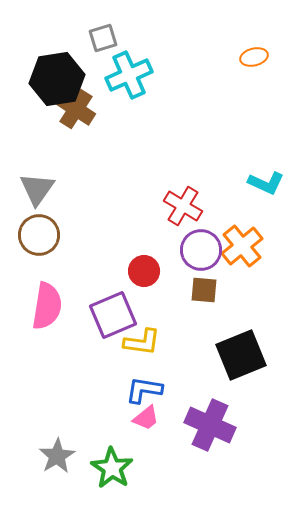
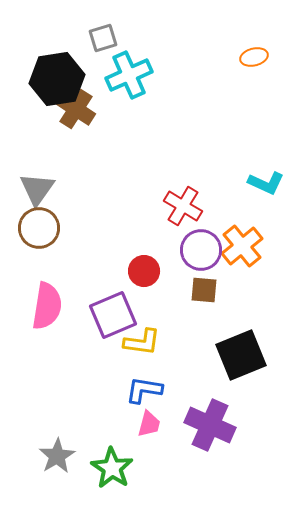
brown circle: moved 7 px up
pink trapezoid: moved 3 px right, 6 px down; rotated 36 degrees counterclockwise
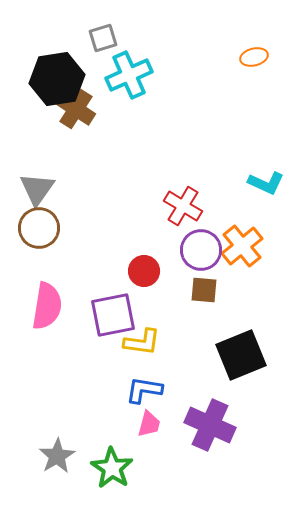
purple square: rotated 12 degrees clockwise
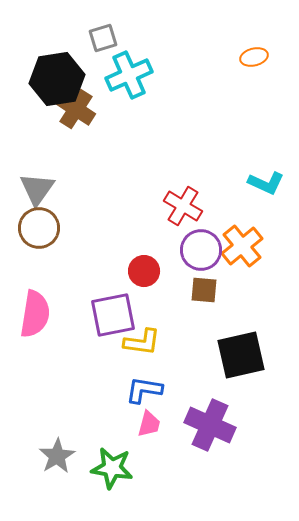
pink semicircle: moved 12 px left, 8 px down
black square: rotated 9 degrees clockwise
green star: rotated 24 degrees counterclockwise
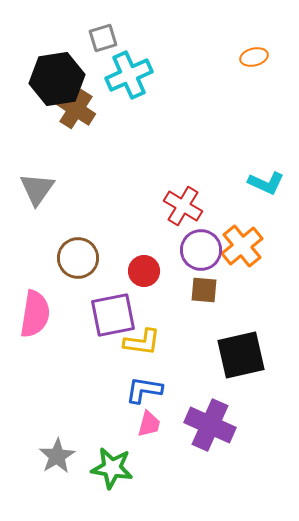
brown circle: moved 39 px right, 30 px down
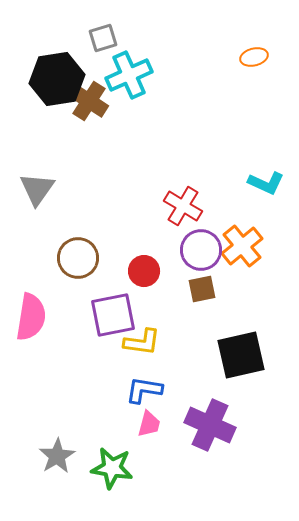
brown cross: moved 13 px right, 8 px up
brown square: moved 2 px left, 1 px up; rotated 16 degrees counterclockwise
pink semicircle: moved 4 px left, 3 px down
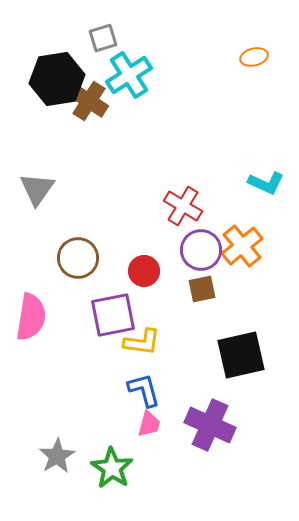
cyan cross: rotated 9 degrees counterclockwise
blue L-shape: rotated 66 degrees clockwise
green star: rotated 24 degrees clockwise
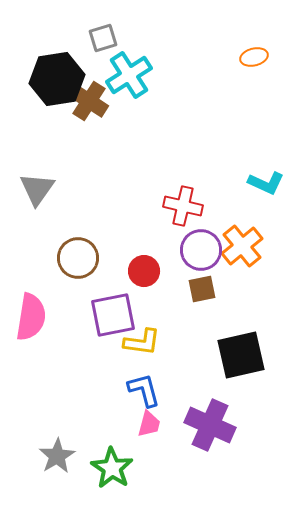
red cross: rotated 18 degrees counterclockwise
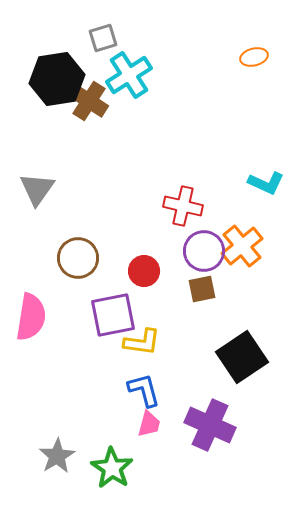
purple circle: moved 3 px right, 1 px down
black square: moved 1 px right, 2 px down; rotated 21 degrees counterclockwise
